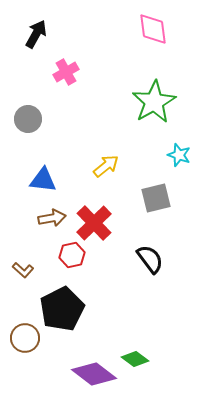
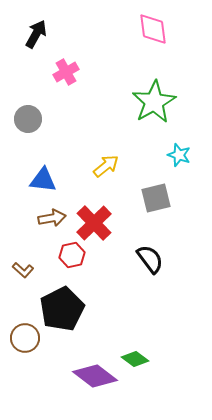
purple diamond: moved 1 px right, 2 px down
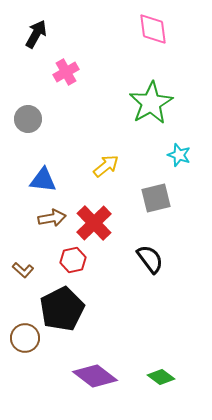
green star: moved 3 px left, 1 px down
red hexagon: moved 1 px right, 5 px down
green diamond: moved 26 px right, 18 px down
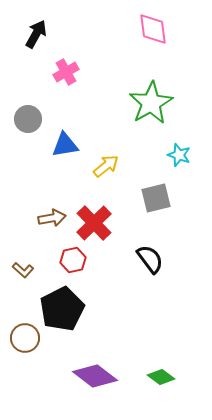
blue triangle: moved 22 px right, 35 px up; rotated 16 degrees counterclockwise
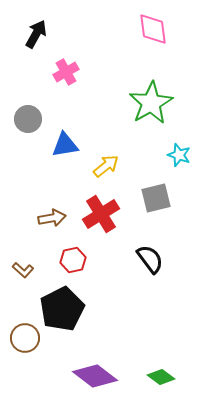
red cross: moved 7 px right, 9 px up; rotated 12 degrees clockwise
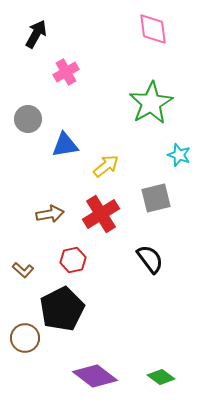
brown arrow: moved 2 px left, 4 px up
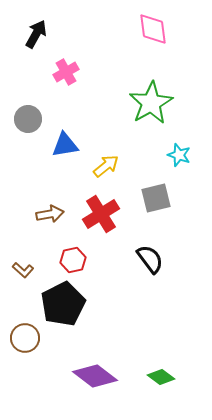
black pentagon: moved 1 px right, 5 px up
